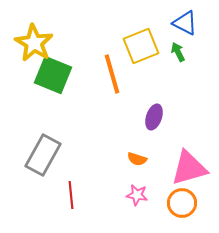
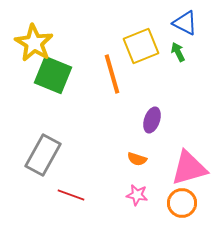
purple ellipse: moved 2 px left, 3 px down
red line: rotated 64 degrees counterclockwise
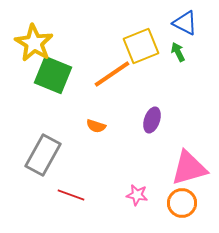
orange line: rotated 72 degrees clockwise
orange semicircle: moved 41 px left, 33 px up
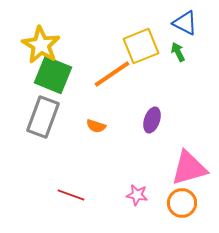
yellow star: moved 7 px right, 2 px down
gray rectangle: moved 38 px up; rotated 9 degrees counterclockwise
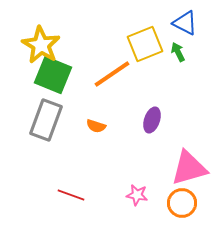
yellow square: moved 4 px right, 2 px up
gray rectangle: moved 3 px right, 3 px down
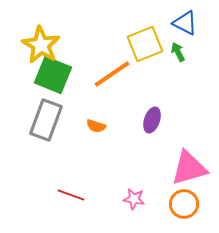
pink star: moved 3 px left, 4 px down
orange circle: moved 2 px right, 1 px down
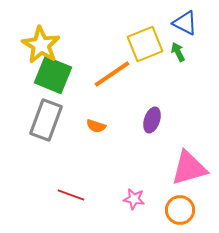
orange circle: moved 4 px left, 6 px down
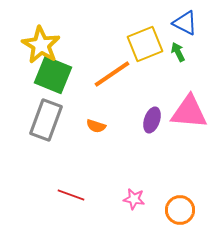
pink triangle: moved 56 px up; rotated 21 degrees clockwise
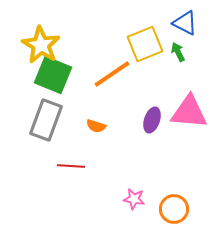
red line: moved 29 px up; rotated 16 degrees counterclockwise
orange circle: moved 6 px left, 1 px up
